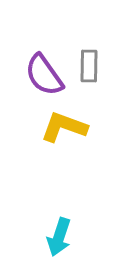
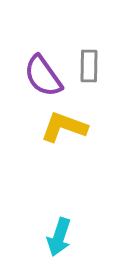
purple semicircle: moved 1 px left, 1 px down
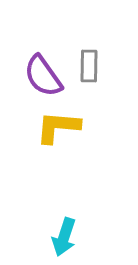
yellow L-shape: moved 6 px left; rotated 15 degrees counterclockwise
cyan arrow: moved 5 px right
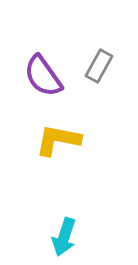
gray rectangle: moved 10 px right; rotated 28 degrees clockwise
yellow L-shape: moved 13 px down; rotated 6 degrees clockwise
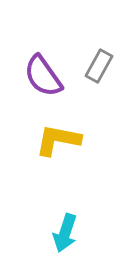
cyan arrow: moved 1 px right, 4 px up
